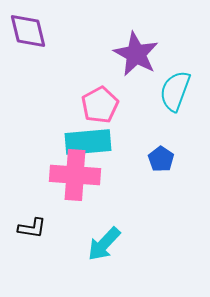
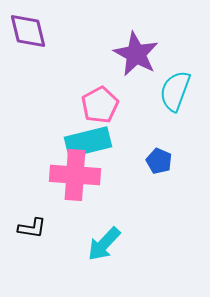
cyan rectangle: rotated 9 degrees counterclockwise
blue pentagon: moved 2 px left, 2 px down; rotated 10 degrees counterclockwise
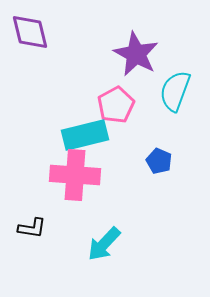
purple diamond: moved 2 px right, 1 px down
pink pentagon: moved 16 px right
cyan rectangle: moved 3 px left, 7 px up
